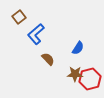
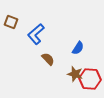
brown square: moved 8 px left, 5 px down; rotated 32 degrees counterclockwise
brown star: rotated 14 degrees clockwise
red hexagon: rotated 20 degrees clockwise
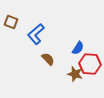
red hexagon: moved 15 px up
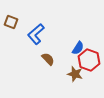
red hexagon: moved 1 px left, 4 px up; rotated 15 degrees clockwise
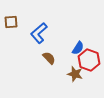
brown square: rotated 24 degrees counterclockwise
blue L-shape: moved 3 px right, 1 px up
brown semicircle: moved 1 px right, 1 px up
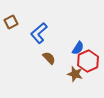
brown square: rotated 24 degrees counterclockwise
red hexagon: moved 1 px left, 1 px down; rotated 15 degrees clockwise
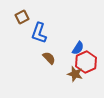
brown square: moved 11 px right, 5 px up
blue L-shape: rotated 30 degrees counterclockwise
red hexagon: moved 2 px left, 1 px down
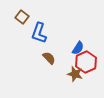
brown square: rotated 24 degrees counterclockwise
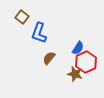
brown semicircle: rotated 96 degrees counterclockwise
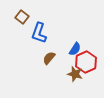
blue semicircle: moved 3 px left, 1 px down
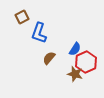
brown square: rotated 24 degrees clockwise
